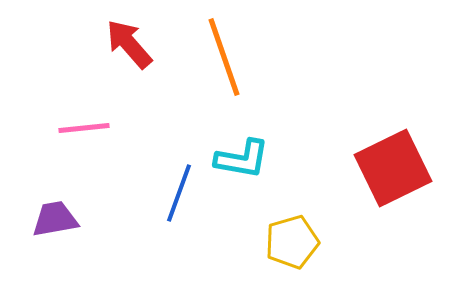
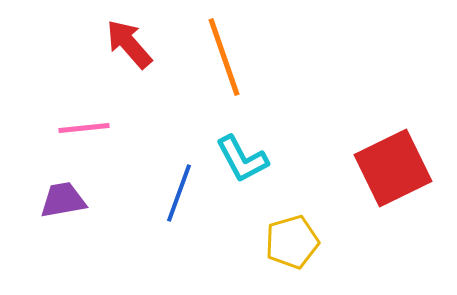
cyan L-shape: rotated 52 degrees clockwise
purple trapezoid: moved 8 px right, 19 px up
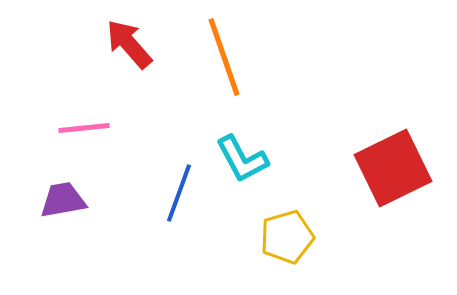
yellow pentagon: moved 5 px left, 5 px up
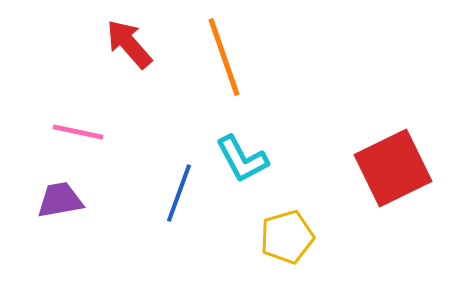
pink line: moved 6 px left, 4 px down; rotated 18 degrees clockwise
purple trapezoid: moved 3 px left
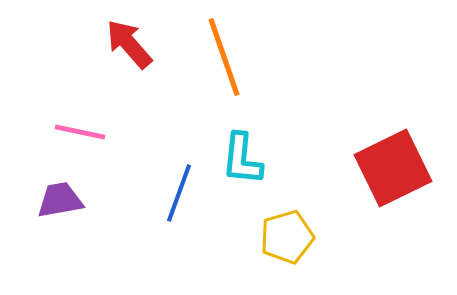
pink line: moved 2 px right
cyan L-shape: rotated 34 degrees clockwise
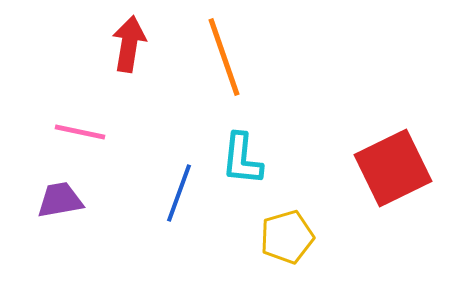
red arrow: rotated 50 degrees clockwise
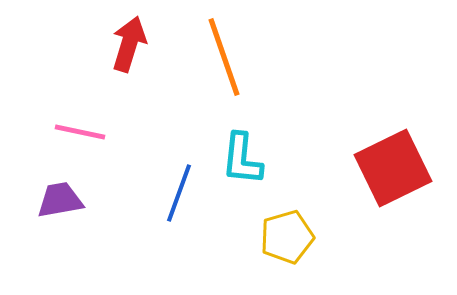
red arrow: rotated 8 degrees clockwise
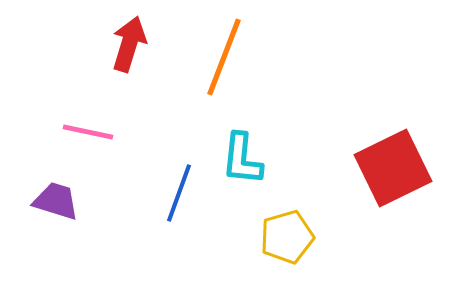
orange line: rotated 40 degrees clockwise
pink line: moved 8 px right
purple trapezoid: moved 4 px left, 1 px down; rotated 27 degrees clockwise
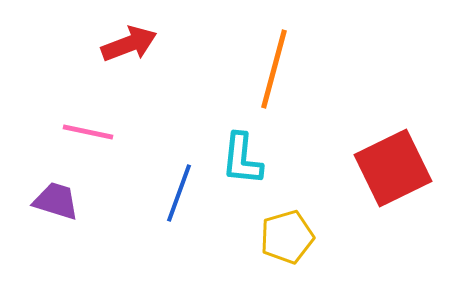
red arrow: rotated 52 degrees clockwise
orange line: moved 50 px right, 12 px down; rotated 6 degrees counterclockwise
